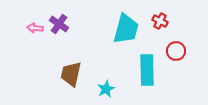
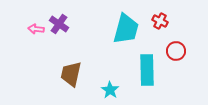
pink arrow: moved 1 px right, 1 px down
cyan star: moved 4 px right, 1 px down; rotated 12 degrees counterclockwise
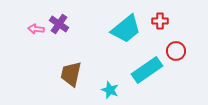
red cross: rotated 28 degrees counterclockwise
cyan trapezoid: rotated 36 degrees clockwise
cyan rectangle: rotated 56 degrees clockwise
cyan star: rotated 12 degrees counterclockwise
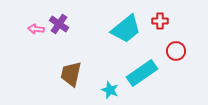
cyan rectangle: moved 5 px left, 3 px down
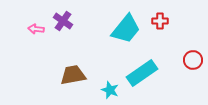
purple cross: moved 4 px right, 3 px up
cyan trapezoid: rotated 12 degrees counterclockwise
red circle: moved 17 px right, 9 px down
brown trapezoid: moved 2 px right, 1 px down; rotated 68 degrees clockwise
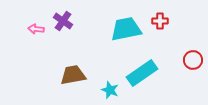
cyan trapezoid: rotated 140 degrees counterclockwise
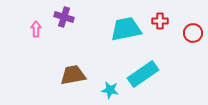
purple cross: moved 1 px right, 4 px up; rotated 18 degrees counterclockwise
pink arrow: rotated 84 degrees clockwise
red circle: moved 27 px up
cyan rectangle: moved 1 px right, 1 px down
cyan star: rotated 12 degrees counterclockwise
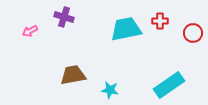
pink arrow: moved 6 px left, 2 px down; rotated 119 degrees counterclockwise
cyan rectangle: moved 26 px right, 11 px down
